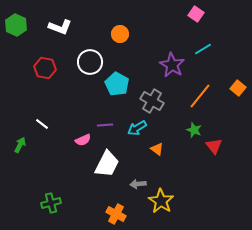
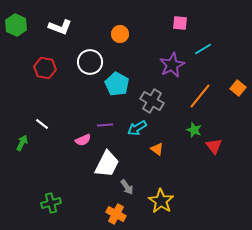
pink square: moved 16 px left, 9 px down; rotated 28 degrees counterclockwise
purple star: rotated 15 degrees clockwise
green arrow: moved 2 px right, 2 px up
gray arrow: moved 11 px left, 3 px down; rotated 119 degrees counterclockwise
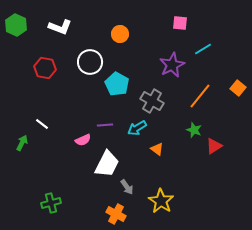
red triangle: rotated 36 degrees clockwise
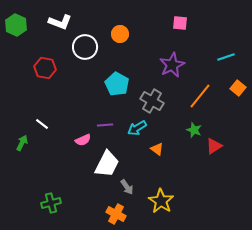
white L-shape: moved 5 px up
cyan line: moved 23 px right, 8 px down; rotated 12 degrees clockwise
white circle: moved 5 px left, 15 px up
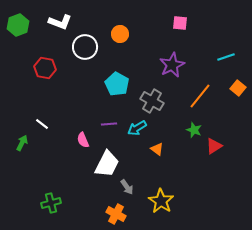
green hexagon: moved 2 px right; rotated 15 degrees clockwise
purple line: moved 4 px right, 1 px up
pink semicircle: rotated 91 degrees clockwise
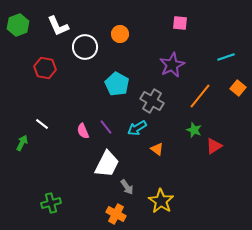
white L-shape: moved 2 px left, 4 px down; rotated 45 degrees clockwise
purple line: moved 3 px left, 3 px down; rotated 56 degrees clockwise
pink semicircle: moved 9 px up
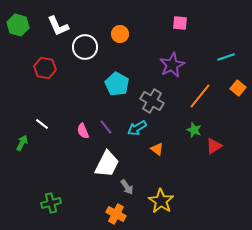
green hexagon: rotated 25 degrees counterclockwise
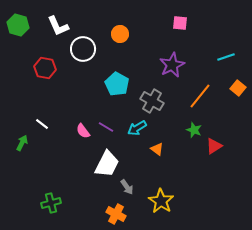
white circle: moved 2 px left, 2 px down
purple line: rotated 21 degrees counterclockwise
pink semicircle: rotated 14 degrees counterclockwise
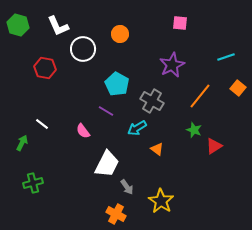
purple line: moved 16 px up
green cross: moved 18 px left, 20 px up
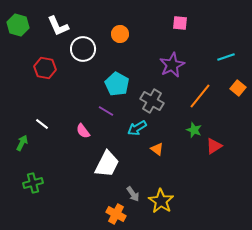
gray arrow: moved 6 px right, 7 px down
